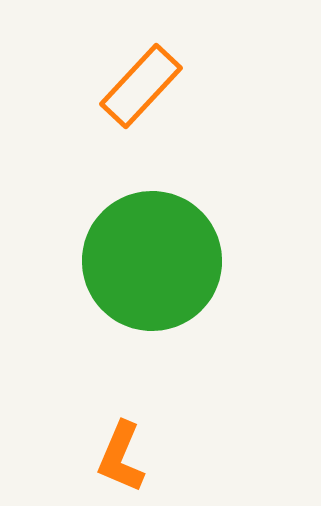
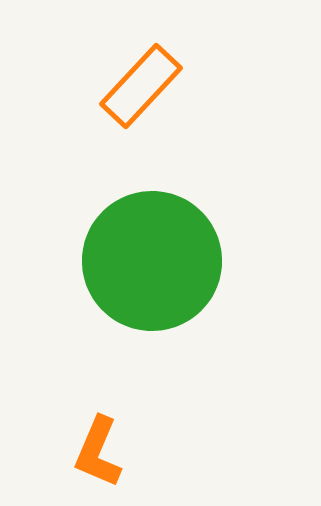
orange L-shape: moved 23 px left, 5 px up
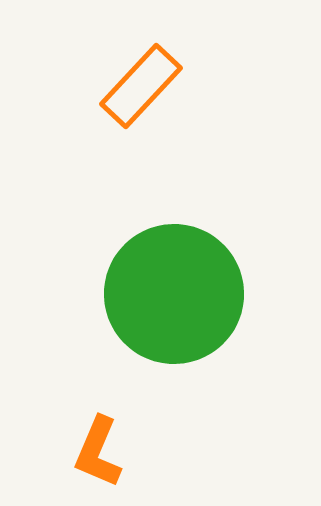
green circle: moved 22 px right, 33 px down
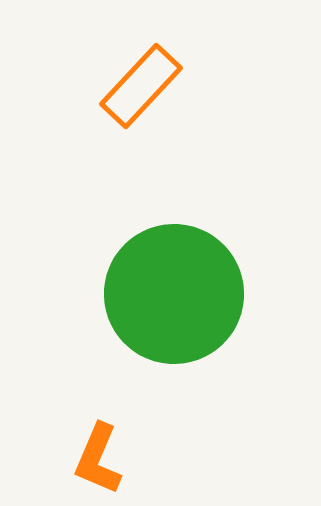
orange L-shape: moved 7 px down
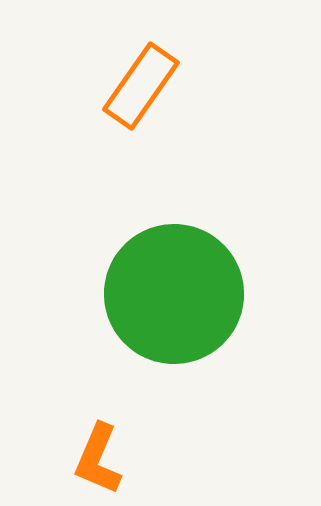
orange rectangle: rotated 8 degrees counterclockwise
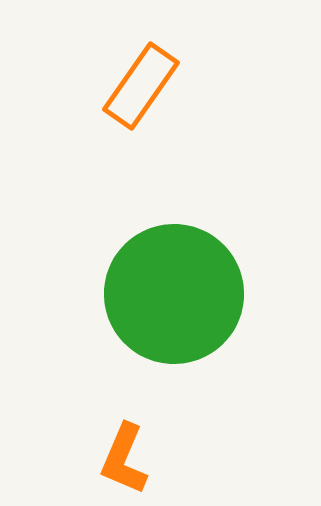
orange L-shape: moved 26 px right
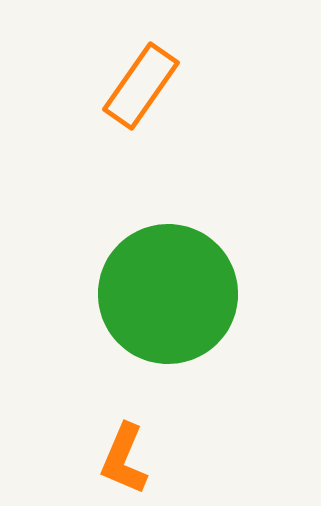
green circle: moved 6 px left
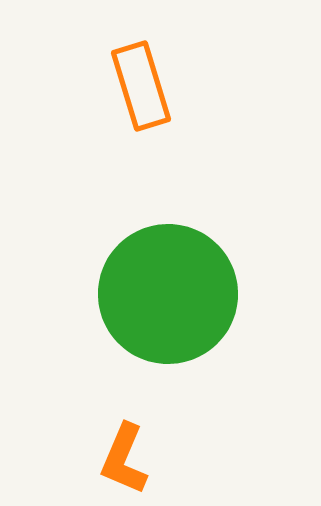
orange rectangle: rotated 52 degrees counterclockwise
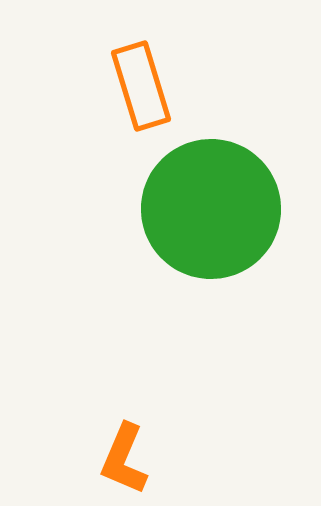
green circle: moved 43 px right, 85 px up
